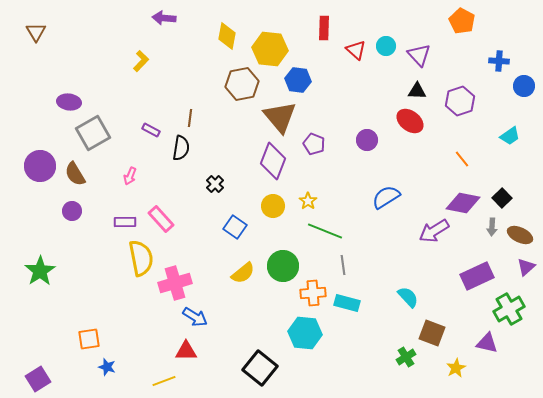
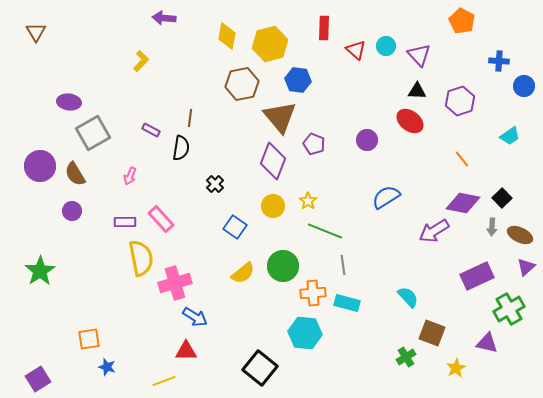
yellow hexagon at (270, 49): moved 5 px up; rotated 20 degrees counterclockwise
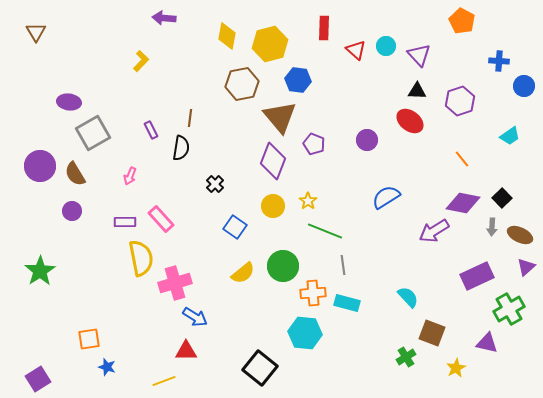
purple rectangle at (151, 130): rotated 36 degrees clockwise
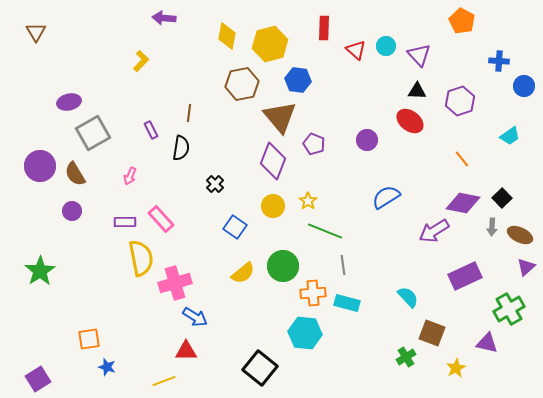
purple ellipse at (69, 102): rotated 20 degrees counterclockwise
brown line at (190, 118): moved 1 px left, 5 px up
purple rectangle at (477, 276): moved 12 px left
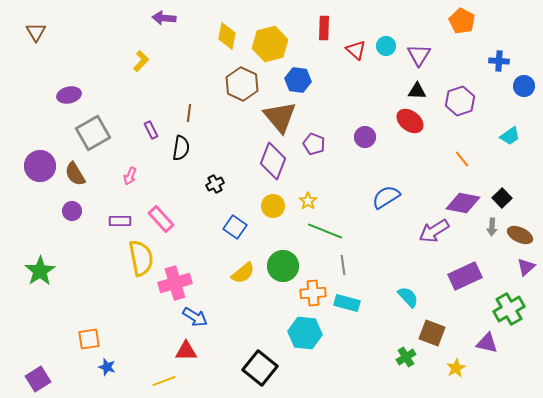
purple triangle at (419, 55): rotated 15 degrees clockwise
brown hexagon at (242, 84): rotated 24 degrees counterclockwise
purple ellipse at (69, 102): moved 7 px up
purple circle at (367, 140): moved 2 px left, 3 px up
black cross at (215, 184): rotated 18 degrees clockwise
purple rectangle at (125, 222): moved 5 px left, 1 px up
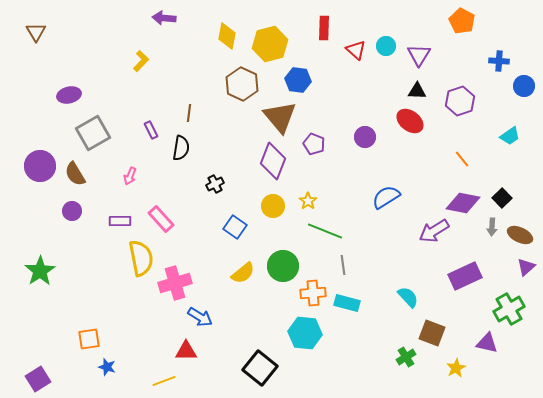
blue arrow at (195, 317): moved 5 px right
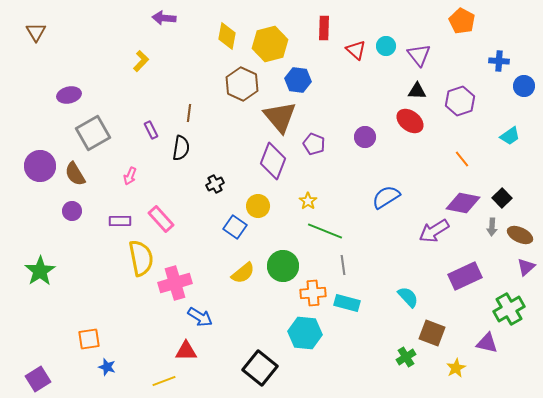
purple triangle at (419, 55): rotated 10 degrees counterclockwise
yellow circle at (273, 206): moved 15 px left
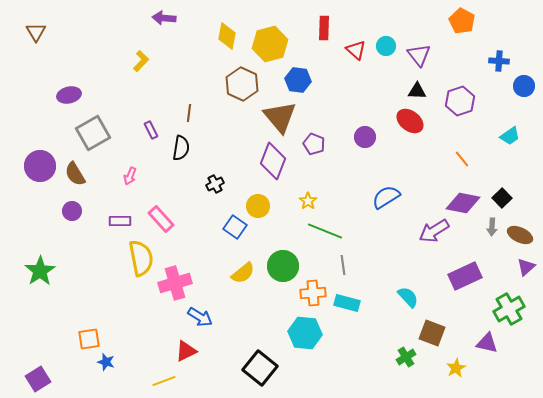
red triangle at (186, 351): rotated 25 degrees counterclockwise
blue star at (107, 367): moved 1 px left, 5 px up
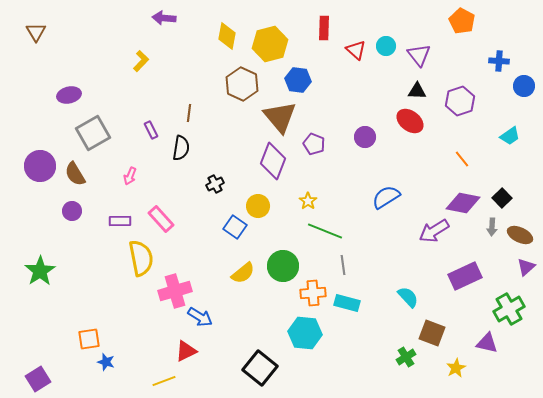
pink cross at (175, 283): moved 8 px down
